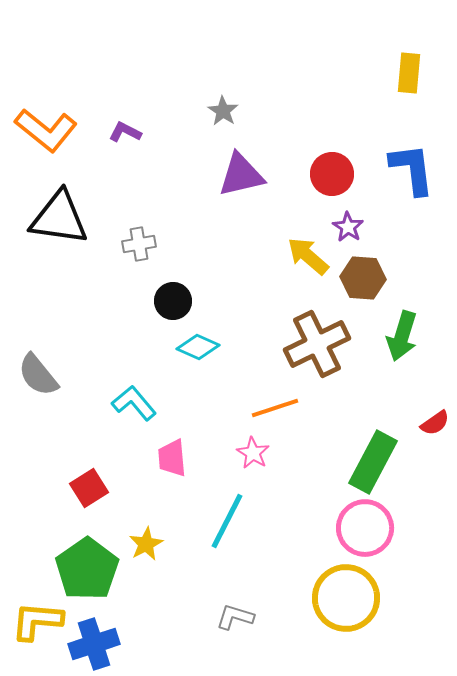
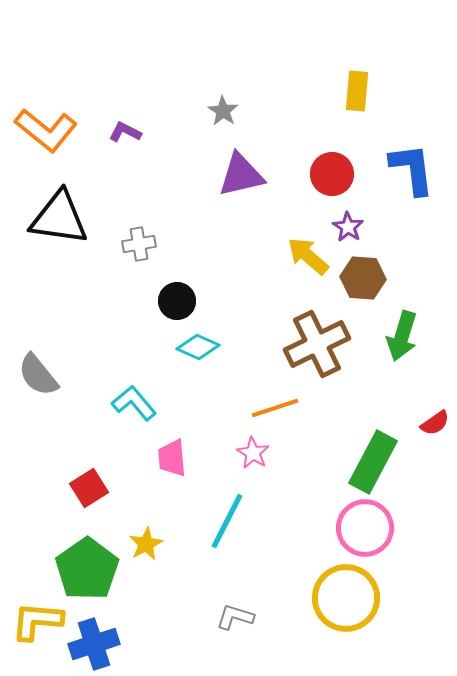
yellow rectangle: moved 52 px left, 18 px down
black circle: moved 4 px right
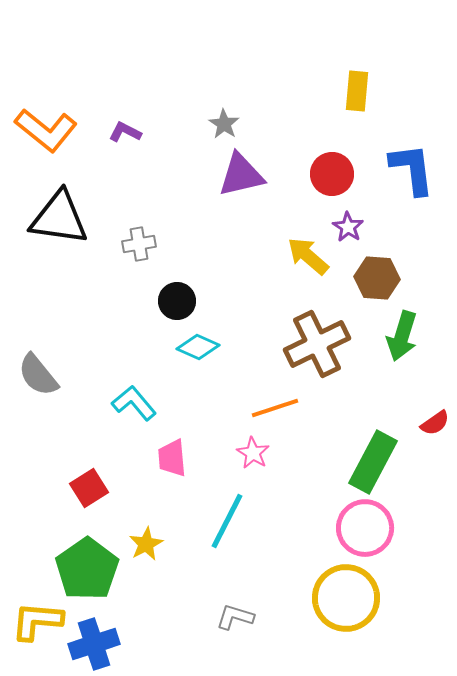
gray star: moved 1 px right, 13 px down
brown hexagon: moved 14 px right
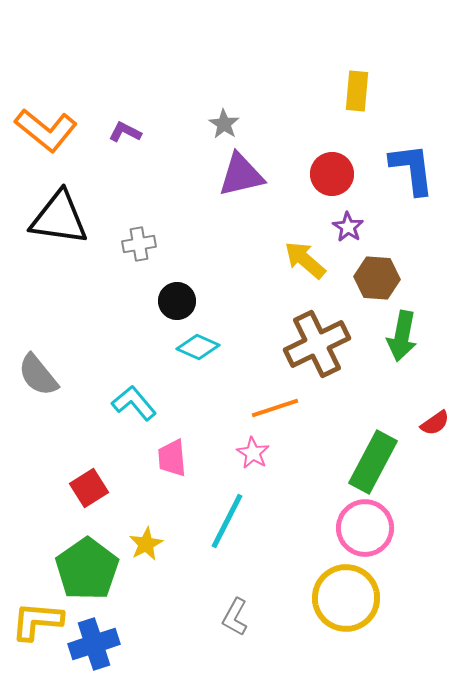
yellow arrow: moved 3 px left, 4 px down
green arrow: rotated 6 degrees counterclockwise
gray L-shape: rotated 78 degrees counterclockwise
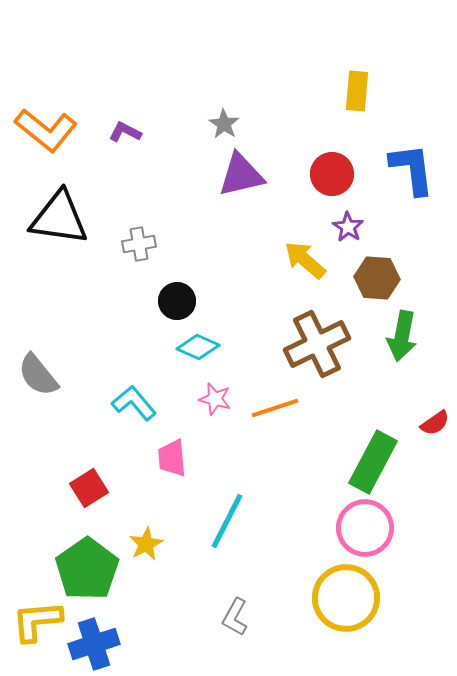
pink star: moved 38 px left, 54 px up; rotated 16 degrees counterclockwise
yellow L-shape: rotated 10 degrees counterclockwise
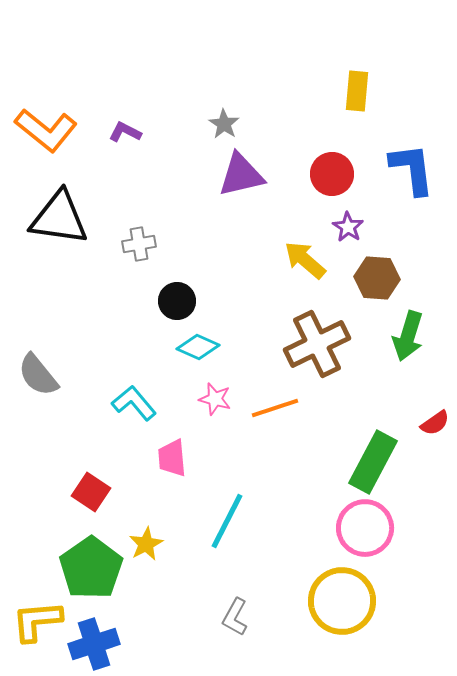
green arrow: moved 6 px right; rotated 6 degrees clockwise
red square: moved 2 px right, 4 px down; rotated 24 degrees counterclockwise
green pentagon: moved 4 px right, 1 px up
yellow circle: moved 4 px left, 3 px down
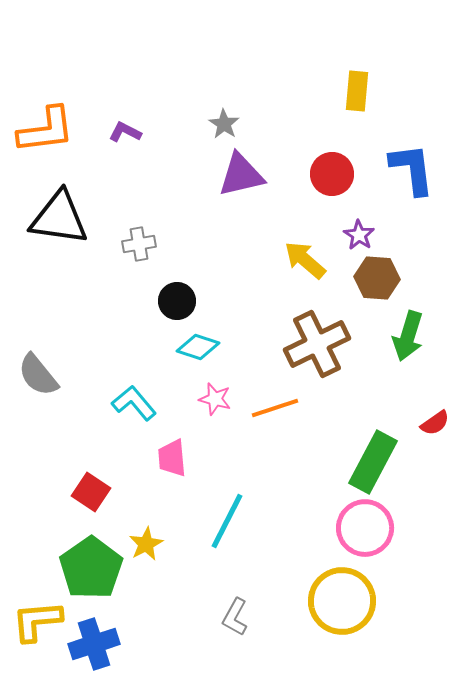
orange L-shape: rotated 46 degrees counterclockwise
purple star: moved 11 px right, 8 px down
cyan diamond: rotated 6 degrees counterclockwise
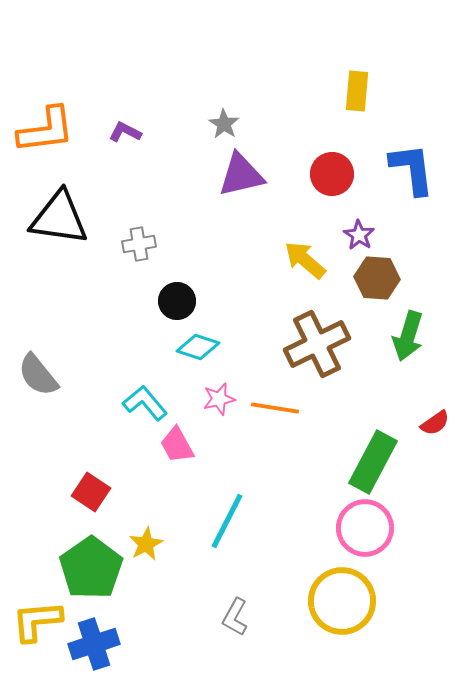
pink star: moved 4 px right; rotated 28 degrees counterclockwise
cyan L-shape: moved 11 px right
orange line: rotated 27 degrees clockwise
pink trapezoid: moved 5 px right, 13 px up; rotated 24 degrees counterclockwise
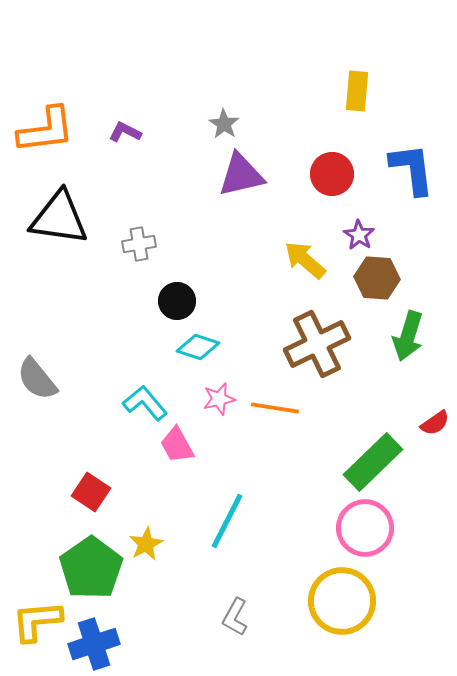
gray semicircle: moved 1 px left, 4 px down
green rectangle: rotated 18 degrees clockwise
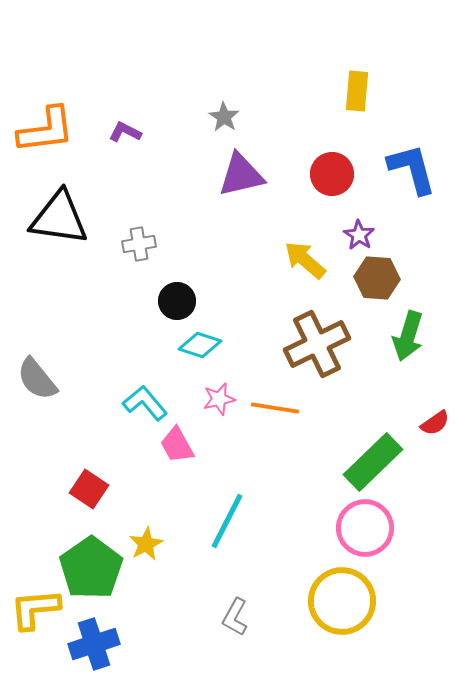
gray star: moved 7 px up
blue L-shape: rotated 8 degrees counterclockwise
cyan diamond: moved 2 px right, 2 px up
red square: moved 2 px left, 3 px up
yellow L-shape: moved 2 px left, 12 px up
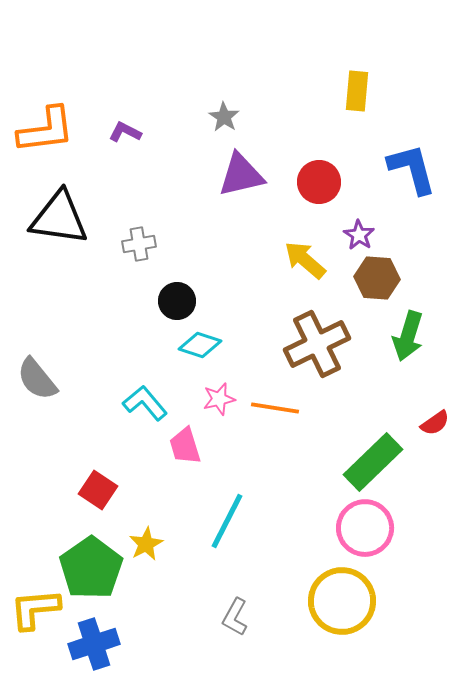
red circle: moved 13 px left, 8 px down
pink trapezoid: moved 8 px right, 1 px down; rotated 12 degrees clockwise
red square: moved 9 px right, 1 px down
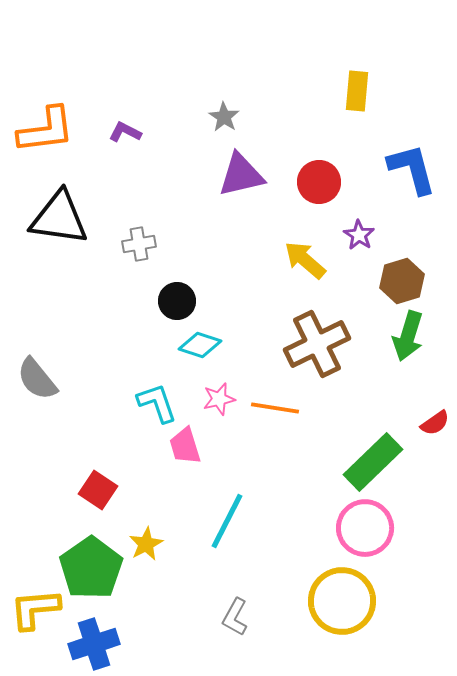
brown hexagon: moved 25 px right, 3 px down; rotated 21 degrees counterclockwise
cyan L-shape: moved 12 px right; rotated 21 degrees clockwise
